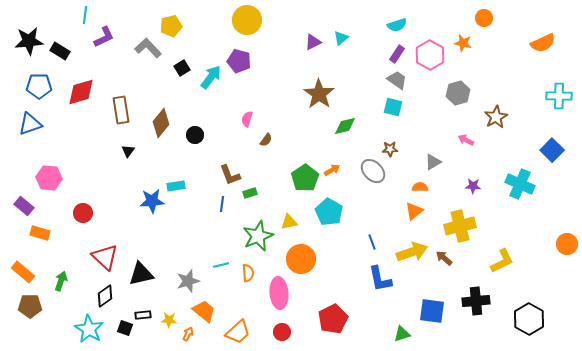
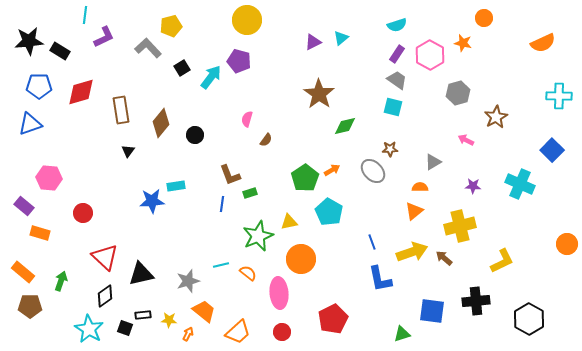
orange semicircle at (248, 273): rotated 48 degrees counterclockwise
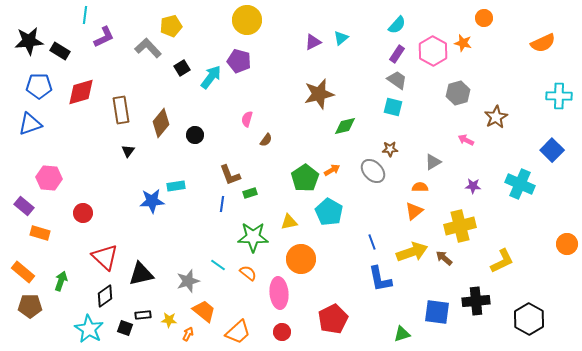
cyan semicircle at (397, 25): rotated 30 degrees counterclockwise
pink hexagon at (430, 55): moved 3 px right, 4 px up
brown star at (319, 94): rotated 24 degrees clockwise
green star at (258, 236): moved 5 px left, 1 px down; rotated 24 degrees clockwise
cyan line at (221, 265): moved 3 px left; rotated 49 degrees clockwise
blue square at (432, 311): moved 5 px right, 1 px down
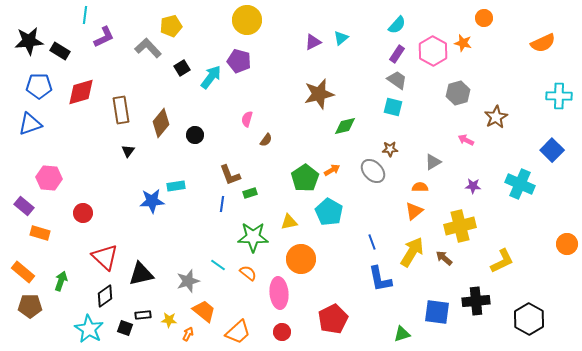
yellow arrow at (412, 252): rotated 40 degrees counterclockwise
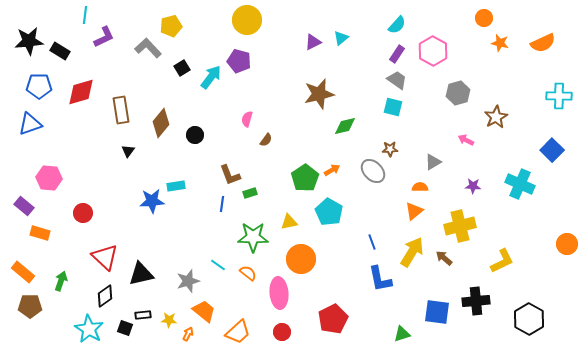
orange star at (463, 43): moved 37 px right
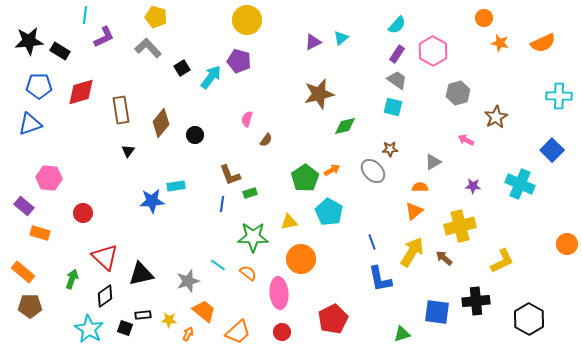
yellow pentagon at (171, 26): moved 15 px left, 9 px up; rotated 30 degrees clockwise
green arrow at (61, 281): moved 11 px right, 2 px up
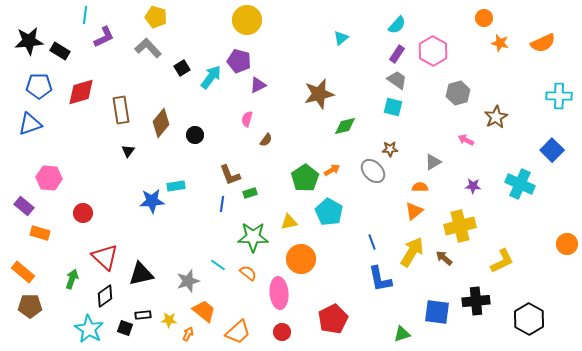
purple triangle at (313, 42): moved 55 px left, 43 px down
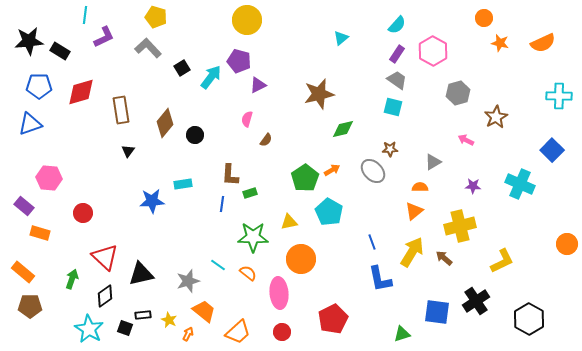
brown diamond at (161, 123): moved 4 px right
green diamond at (345, 126): moved 2 px left, 3 px down
brown L-shape at (230, 175): rotated 25 degrees clockwise
cyan rectangle at (176, 186): moved 7 px right, 2 px up
black cross at (476, 301): rotated 28 degrees counterclockwise
yellow star at (169, 320): rotated 21 degrees clockwise
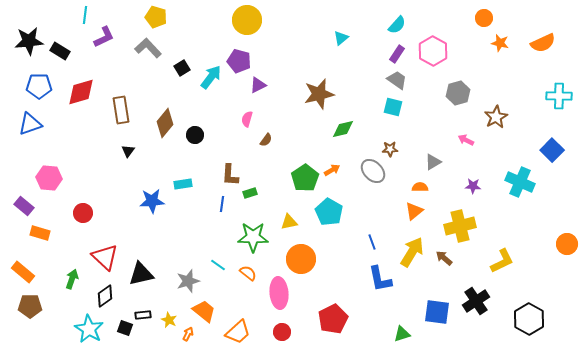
cyan cross at (520, 184): moved 2 px up
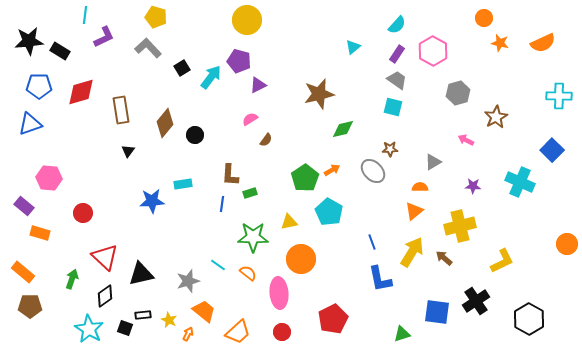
cyan triangle at (341, 38): moved 12 px right, 9 px down
pink semicircle at (247, 119): moved 3 px right; rotated 42 degrees clockwise
